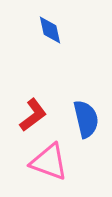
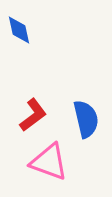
blue diamond: moved 31 px left
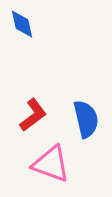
blue diamond: moved 3 px right, 6 px up
pink triangle: moved 2 px right, 2 px down
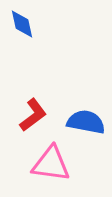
blue semicircle: moved 3 px down; rotated 66 degrees counterclockwise
pink triangle: rotated 12 degrees counterclockwise
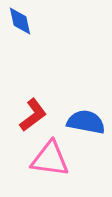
blue diamond: moved 2 px left, 3 px up
pink triangle: moved 1 px left, 5 px up
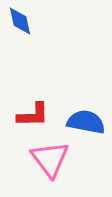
red L-shape: rotated 36 degrees clockwise
pink triangle: rotated 45 degrees clockwise
